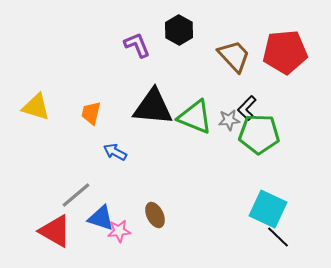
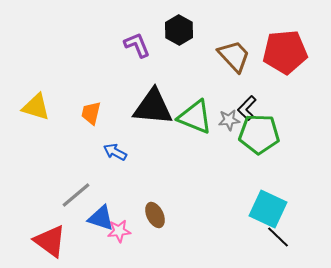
red triangle: moved 5 px left, 10 px down; rotated 6 degrees clockwise
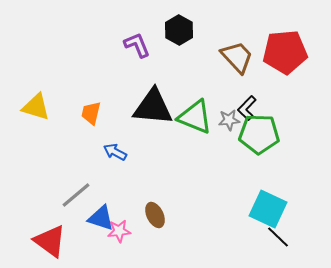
brown trapezoid: moved 3 px right, 1 px down
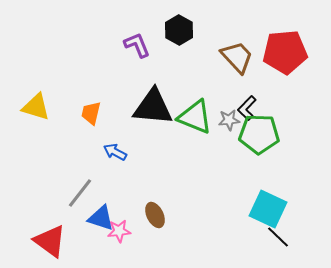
gray line: moved 4 px right, 2 px up; rotated 12 degrees counterclockwise
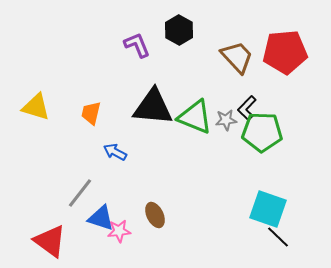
gray star: moved 3 px left
green pentagon: moved 3 px right, 2 px up
cyan square: rotated 6 degrees counterclockwise
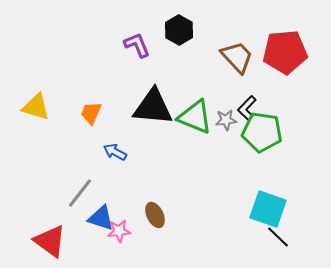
orange trapezoid: rotated 10 degrees clockwise
green pentagon: rotated 6 degrees clockwise
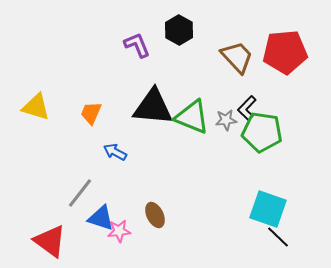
green triangle: moved 3 px left
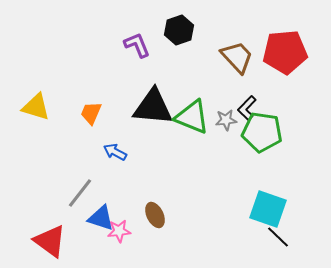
black hexagon: rotated 12 degrees clockwise
